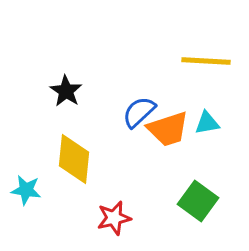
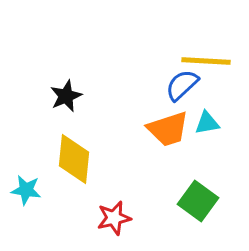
black star: moved 5 px down; rotated 16 degrees clockwise
blue semicircle: moved 43 px right, 27 px up
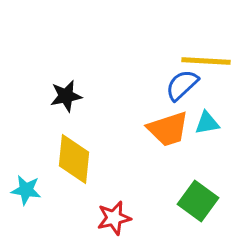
black star: rotated 12 degrees clockwise
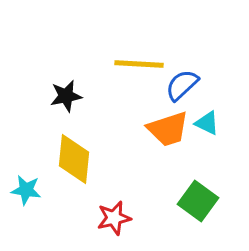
yellow line: moved 67 px left, 3 px down
cyan triangle: rotated 36 degrees clockwise
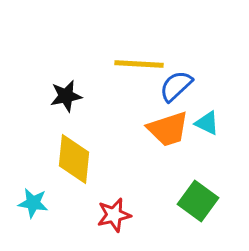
blue semicircle: moved 6 px left, 1 px down
cyan star: moved 7 px right, 13 px down
red star: moved 3 px up
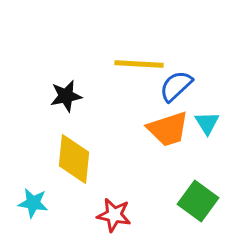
cyan triangle: rotated 32 degrees clockwise
red star: rotated 24 degrees clockwise
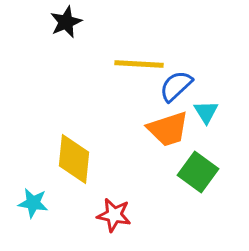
black star: moved 74 px up; rotated 12 degrees counterclockwise
cyan triangle: moved 1 px left, 11 px up
green square: moved 29 px up
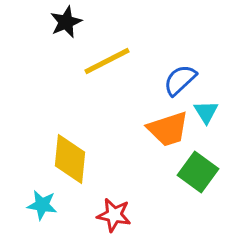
yellow line: moved 32 px left, 3 px up; rotated 30 degrees counterclockwise
blue semicircle: moved 4 px right, 6 px up
yellow diamond: moved 4 px left
cyan star: moved 9 px right, 2 px down
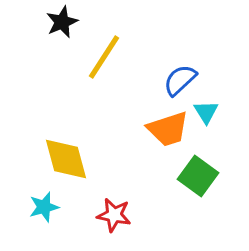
black star: moved 4 px left
yellow line: moved 3 px left, 4 px up; rotated 30 degrees counterclockwise
yellow diamond: moved 4 px left; rotated 21 degrees counterclockwise
green square: moved 4 px down
cyan star: moved 2 px right, 2 px down; rotated 24 degrees counterclockwise
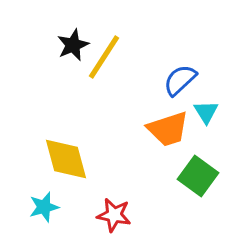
black star: moved 11 px right, 23 px down
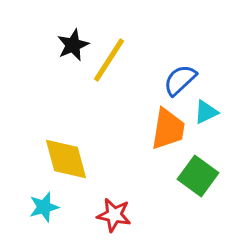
yellow line: moved 5 px right, 3 px down
cyan triangle: rotated 36 degrees clockwise
orange trapezoid: rotated 63 degrees counterclockwise
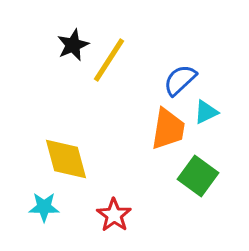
cyan star: rotated 16 degrees clockwise
red star: rotated 24 degrees clockwise
